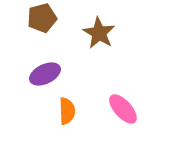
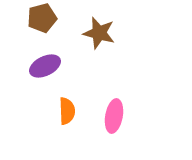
brown star: rotated 16 degrees counterclockwise
purple ellipse: moved 8 px up
pink ellipse: moved 9 px left, 7 px down; rotated 52 degrees clockwise
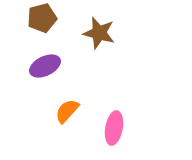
orange semicircle: rotated 136 degrees counterclockwise
pink ellipse: moved 12 px down
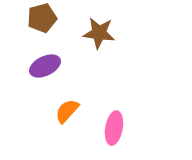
brown star: rotated 8 degrees counterclockwise
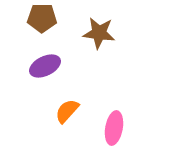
brown pentagon: rotated 16 degrees clockwise
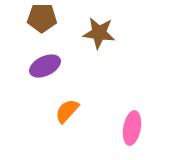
pink ellipse: moved 18 px right
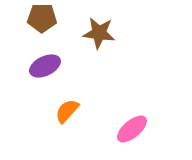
pink ellipse: moved 1 px down; rotated 40 degrees clockwise
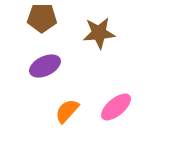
brown star: rotated 12 degrees counterclockwise
pink ellipse: moved 16 px left, 22 px up
